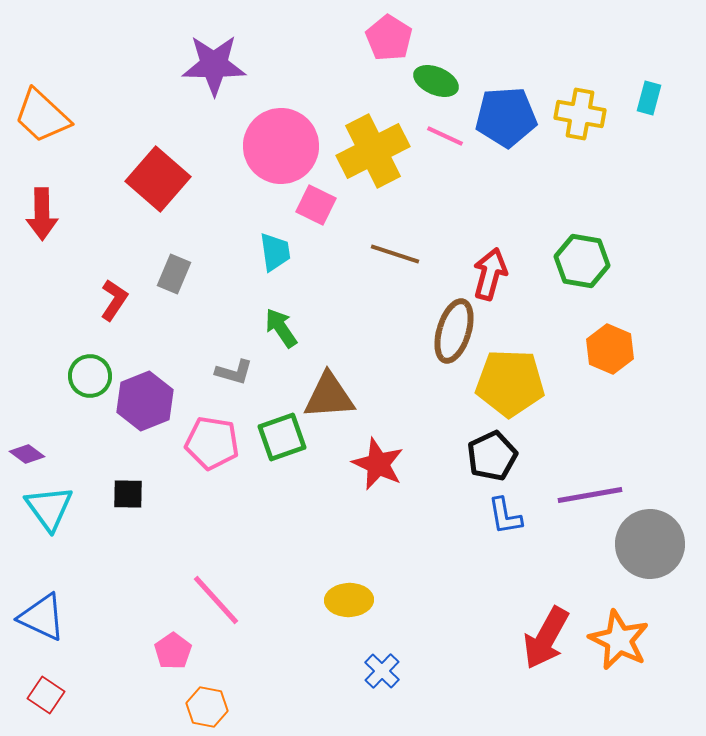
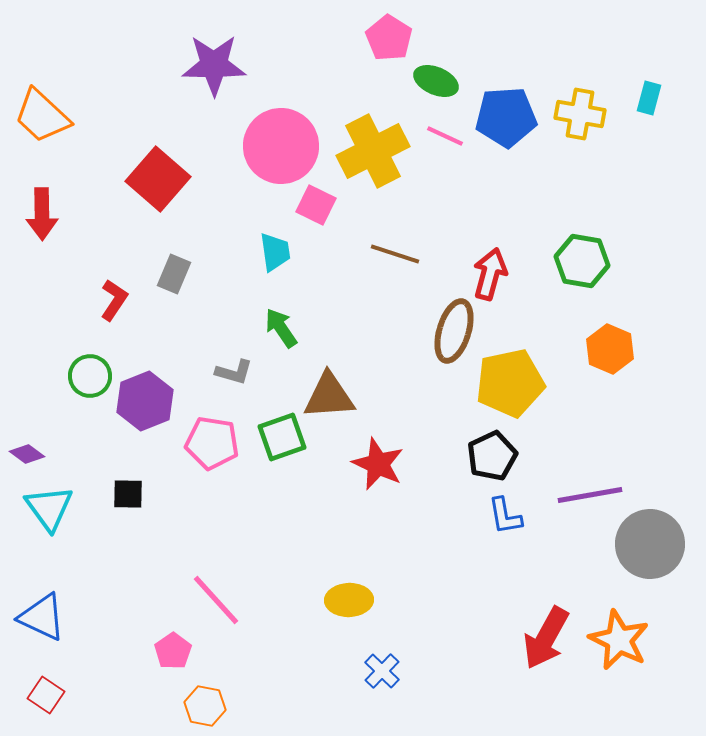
yellow pentagon at (510, 383): rotated 14 degrees counterclockwise
orange hexagon at (207, 707): moved 2 px left, 1 px up
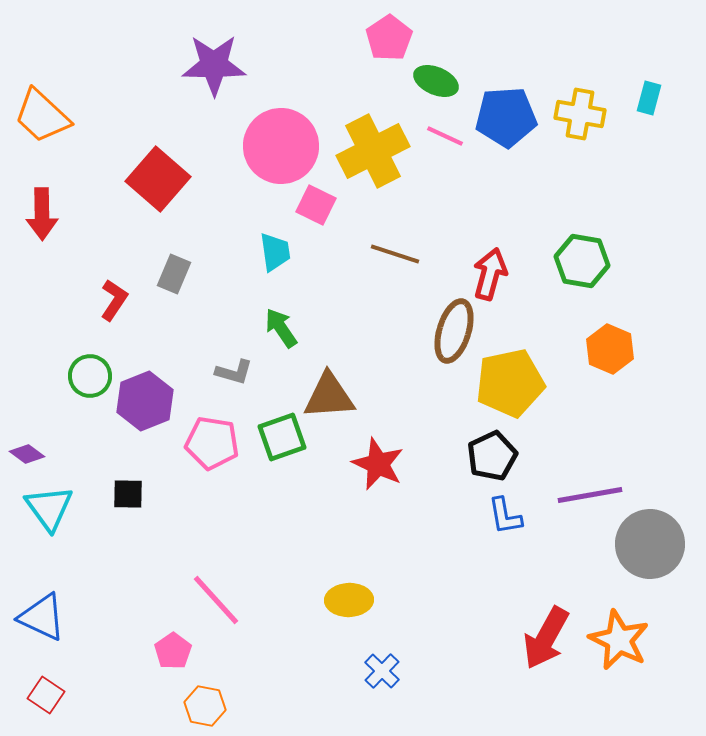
pink pentagon at (389, 38): rotated 6 degrees clockwise
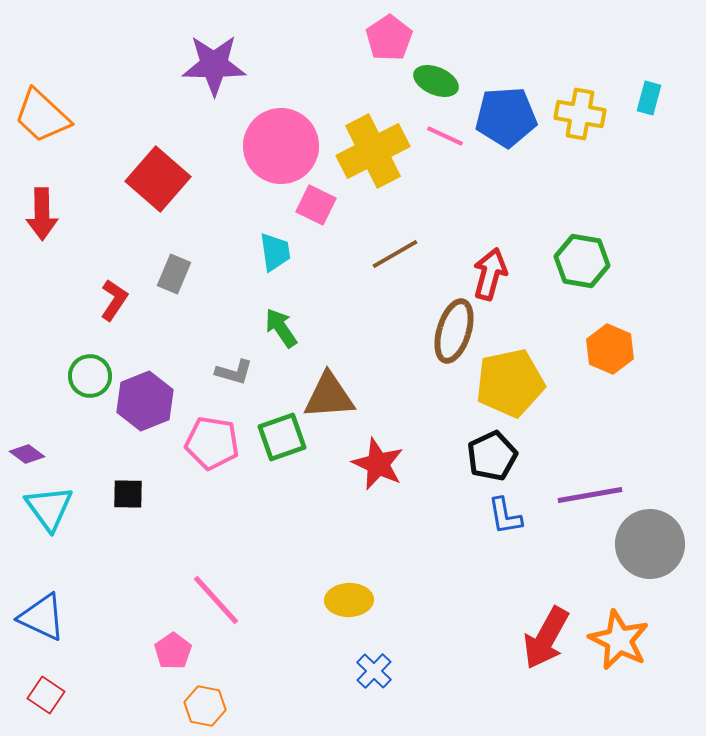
brown line at (395, 254): rotated 48 degrees counterclockwise
blue cross at (382, 671): moved 8 px left
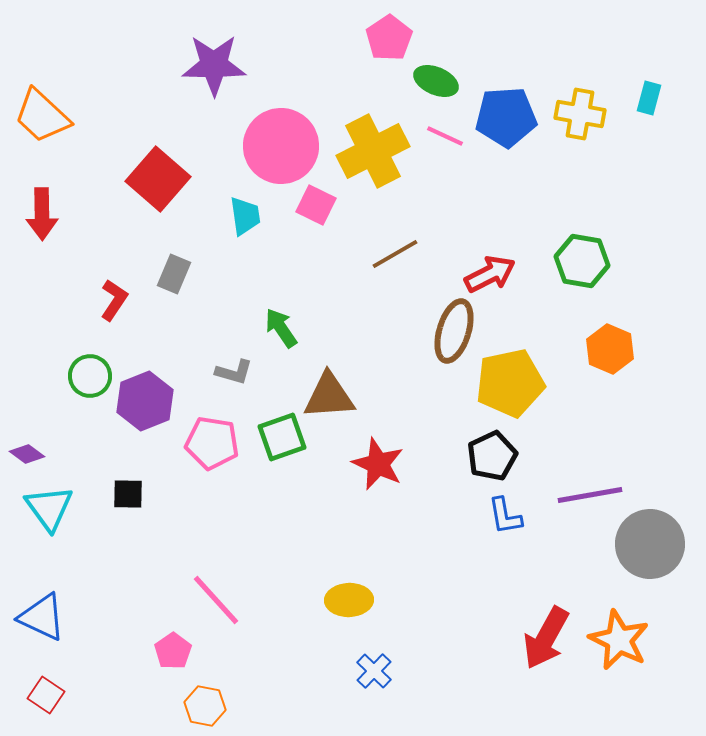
cyan trapezoid at (275, 252): moved 30 px left, 36 px up
red arrow at (490, 274): rotated 48 degrees clockwise
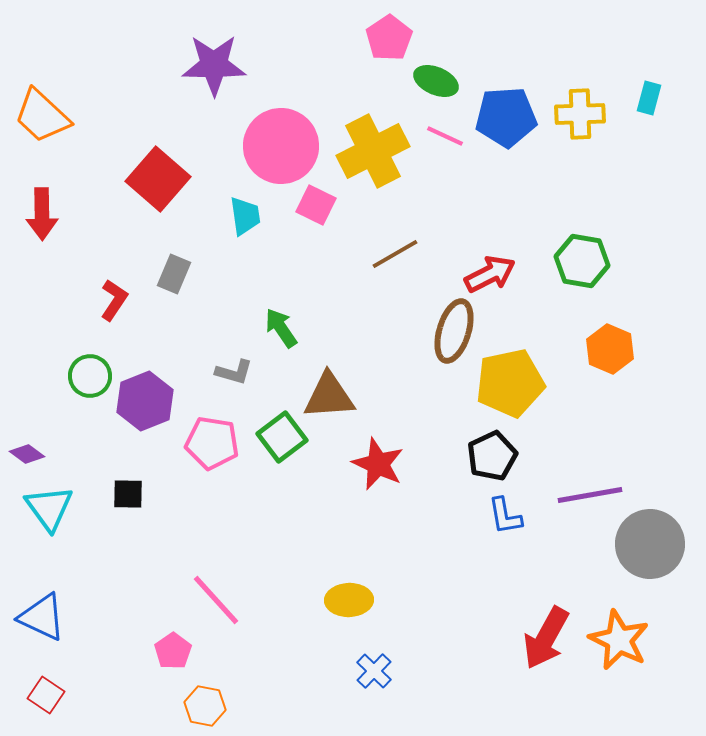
yellow cross at (580, 114): rotated 12 degrees counterclockwise
green square at (282, 437): rotated 18 degrees counterclockwise
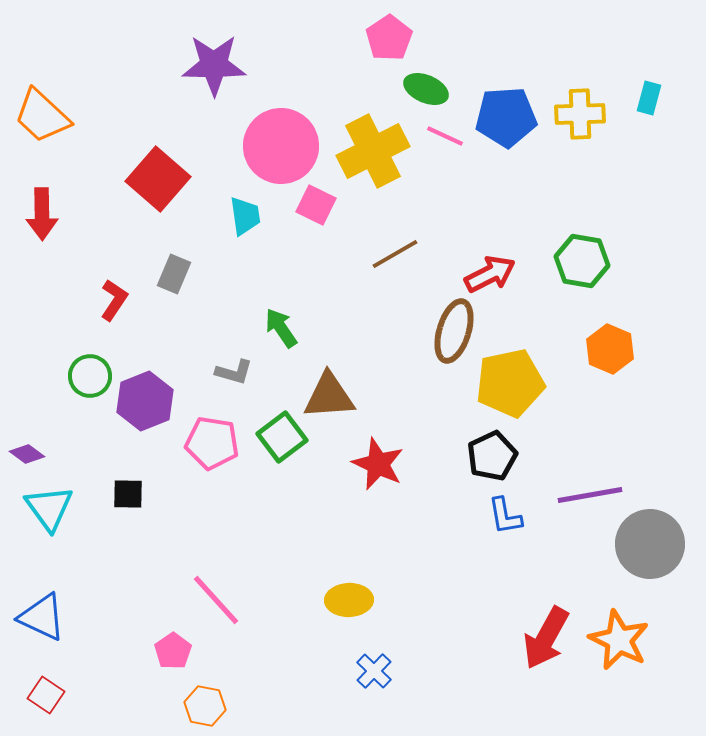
green ellipse at (436, 81): moved 10 px left, 8 px down
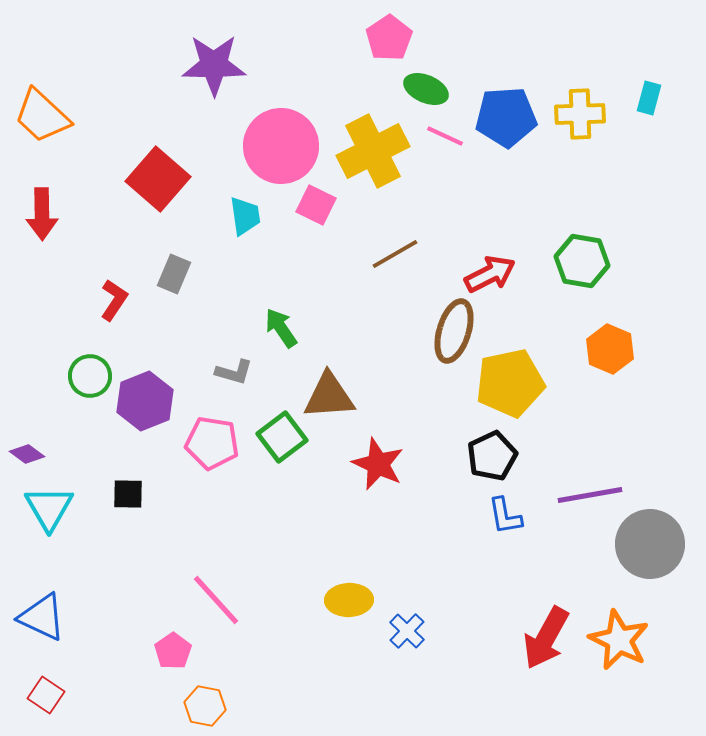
cyan triangle at (49, 508): rotated 6 degrees clockwise
blue cross at (374, 671): moved 33 px right, 40 px up
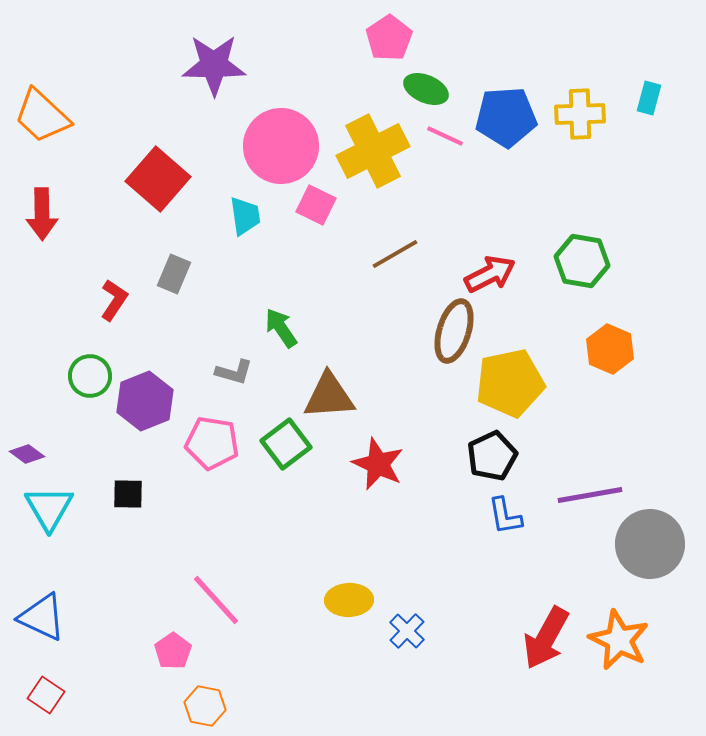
green square at (282, 437): moved 4 px right, 7 px down
